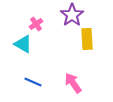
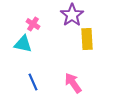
pink cross: moved 3 px left; rotated 24 degrees counterclockwise
cyan triangle: rotated 18 degrees counterclockwise
blue line: rotated 42 degrees clockwise
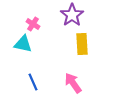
yellow rectangle: moved 5 px left, 5 px down
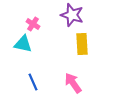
purple star: rotated 20 degrees counterclockwise
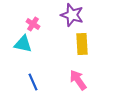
pink arrow: moved 5 px right, 3 px up
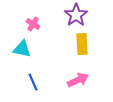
purple star: moved 4 px right; rotated 20 degrees clockwise
cyan triangle: moved 1 px left, 5 px down
pink arrow: rotated 100 degrees clockwise
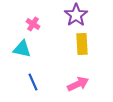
pink arrow: moved 4 px down
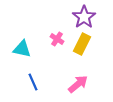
purple star: moved 8 px right, 2 px down
pink cross: moved 24 px right, 15 px down
yellow rectangle: rotated 30 degrees clockwise
pink arrow: rotated 15 degrees counterclockwise
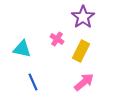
purple star: moved 1 px left
yellow rectangle: moved 1 px left, 7 px down
pink arrow: moved 6 px right, 2 px up
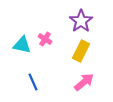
purple star: moved 2 px left, 4 px down
pink cross: moved 12 px left
cyan triangle: moved 4 px up
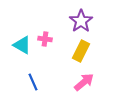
pink cross: rotated 24 degrees counterclockwise
cyan triangle: rotated 18 degrees clockwise
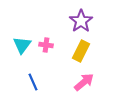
pink cross: moved 1 px right, 6 px down
cyan triangle: rotated 36 degrees clockwise
